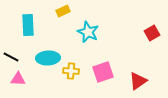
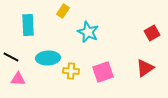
yellow rectangle: rotated 32 degrees counterclockwise
red triangle: moved 7 px right, 13 px up
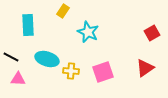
cyan ellipse: moved 1 px left, 1 px down; rotated 20 degrees clockwise
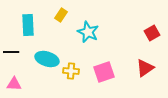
yellow rectangle: moved 2 px left, 4 px down
black line: moved 5 px up; rotated 28 degrees counterclockwise
pink square: moved 1 px right
pink triangle: moved 4 px left, 5 px down
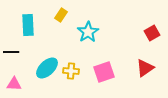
cyan star: rotated 15 degrees clockwise
cyan ellipse: moved 9 px down; rotated 60 degrees counterclockwise
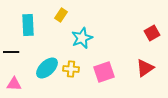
cyan star: moved 6 px left, 6 px down; rotated 10 degrees clockwise
yellow cross: moved 2 px up
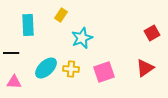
black line: moved 1 px down
cyan ellipse: moved 1 px left
pink triangle: moved 2 px up
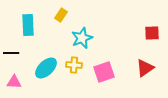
red square: rotated 28 degrees clockwise
yellow cross: moved 3 px right, 4 px up
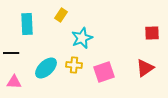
cyan rectangle: moved 1 px left, 1 px up
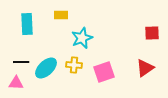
yellow rectangle: rotated 56 degrees clockwise
black line: moved 10 px right, 9 px down
pink triangle: moved 2 px right, 1 px down
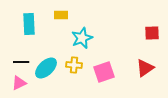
cyan rectangle: moved 2 px right
pink triangle: moved 3 px right; rotated 28 degrees counterclockwise
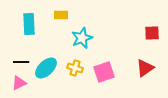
yellow cross: moved 1 px right, 3 px down; rotated 14 degrees clockwise
